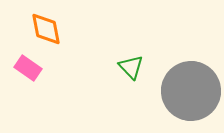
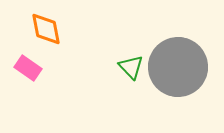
gray circle: moved 13 px left, 24 px up
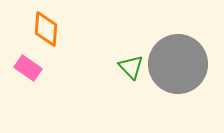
orange diamond: rotated 15 degrees clockwise
gray circle: moved 3 px up
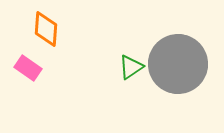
green triangle: rotated 40 degrees clockwise
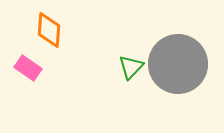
orange diamond: moved 3 px right, 1 px down
green triangle: rotated 12 degrees counterclockwise
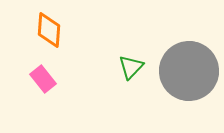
gray circle: moved 11 px right, 7 px down
pink rectangle: moved 15 px right, 11 px down; rotated 16 degrees clockwise
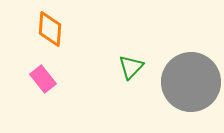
orange diamond: moved 1 px right, 1 px up
gray circle: moved 2 px right, 11 px down
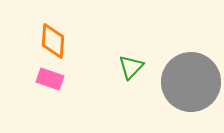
orange diamond: moved 3 px right, 12 px down
pink rectangle: moved 7 px right; rotated 32 degrees counterclockwise
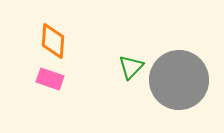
gray circle: moved 12 px left, 2 px up
